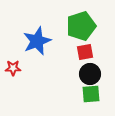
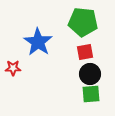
green pentagon: moved 2 px right, 4 px up; rotated 24 degrees clockwise
blue star: moved 1 px right, 1 px down; rotated 16 degrees counterclockwise
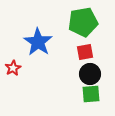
green pentagon: rotated 16 degrees counterclockwise
red star: rotated 28 degrees counterclockwise
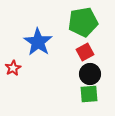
red square: rotated 18 degrees counterclockwise
green square: moved 2 px left
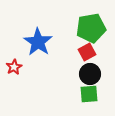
green pentagon: moved 8 px right, 6 px down
red square: moved 2 px right
red star: moved 1 px right, 1 px up
